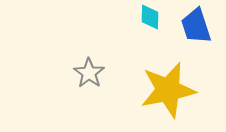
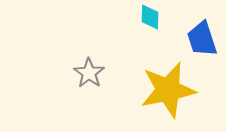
blue trapezoid: moved 6 px right, 13 px down
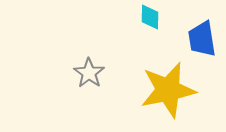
blue trapezoid: rotated 9 degrees clockwise
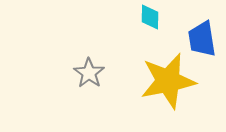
yellow star: moved 9 px up
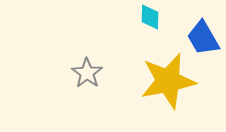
blue trapezoid: moved 1 px right, 1 px up; rotated 21 degrees counterclockwise
gray star: moved 2 px left
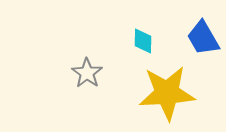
cyan diamond: moved 7 px left, 24 px down
yellow star: moved 1 px left, 12 px down; rotated 8 degrees clockwise
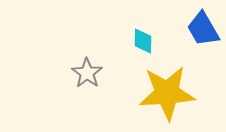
blue trapezoid: moved 9 px up
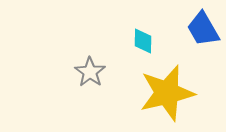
gray star: moved 3 px right, 1 px up
yellow star: rotated 10 degrees counterclockwise
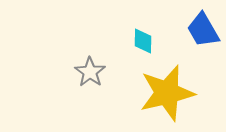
blue trapezoid: moved 1 px down
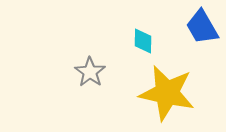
blue trapezoid: moved 1 px left, 3 px up
yellow star: rotated 26 degrees clockwise
